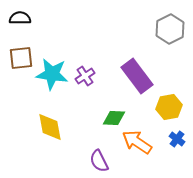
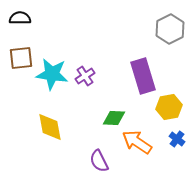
purple rectangle: moved 6 px right; rotated 20 degrees clockwise
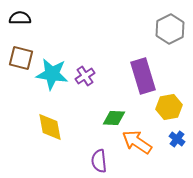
brown square: rotated 20 degrees clockwise
purple semicircle: rotated 20 degrees clockwise
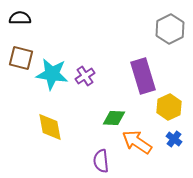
yellow hexagon: rotated 15 degrees counterclockwise
blue cross: moved 3 px left
purple semicircle: moved 2 px right
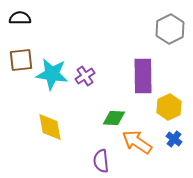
brown square: moved 2 px down; rotated 20 degrees counterclockwise
purple rectangle: rotated 16 degrees clockwise
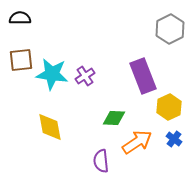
purple rectangle: rotated 20 degrees counterclockwise
orange arrow: rotated 112 degrees clockwise
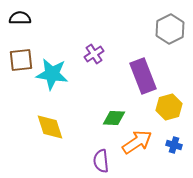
purple cross: moved 9 px right, 22 px up
yellow hexagon: rotated 10 degrees clockwise
yellow diamond: rotated 8 degrees counterclockwise
blue cross: moved 6 px down; rotated 21 degrees counterclockwise
